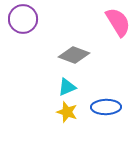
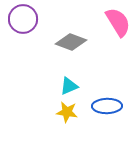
gray diamond: moved 3 px left, 13 px up
cyan triangle: moved 2 px right, 1 px up
blue ellipse: moved 1 px right, 1 px up
yellow star: rotated 10 degrees counterclockwise
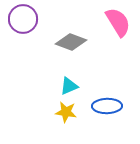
yellow star: moved 1 px left
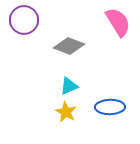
purple circle: moved 1 px right, 1 px down
gray diamond: moved 2 px left, 4 px down
blue ellipse: moved 3 px right, 1 px down
yellow star: rotated 20 degrees clockwise
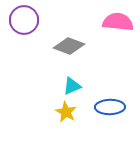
pink semicircle: rotated 52 degrees counterclockwise
cyan triangle: moved 3 px right
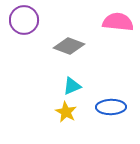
blue ellipse: moved 1 px right
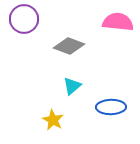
purple circle: moved 1 px up
cyan triangle: rotated 18 degrees counterclockwise
yellow star: moved 13 px left, 8 px down
